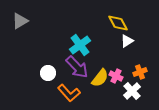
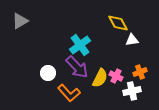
white triangle: moved 5 px right, 1 px up; rotated 24 degrees clockwise
yellow semicircle: rotated 12 degrees counterclockwise
white cross: rotated 30 degrees clockwise
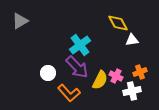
yellow semicircle: moved 2 px down
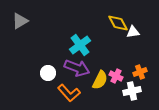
white triangle: moved 1 px right, 8 px up
purple arrow: moved 1 px down; rotated 25 degrees counterclockwise
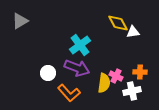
orange cross: rotated 24 degrees clockwise
yellow semicircle: moved 4 px right, 3 px down; rotated 18 degrees counterclockwise
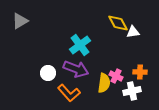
purple arrow: moved 1 px left, 1 px down
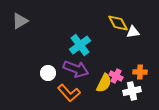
yellow semicircle: rotated 18 degrees clockwise
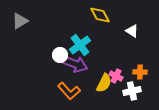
yellow diamond: moved 18 px left, 8 px up
white triangle: moved 1 px left, 1 px up; rotated 40 degrees clockwise
purple arrow: moved 1 px left, 5 px up
white circle: moved 12 px right, 18 px up
orange L-shape: moved 2 px up
